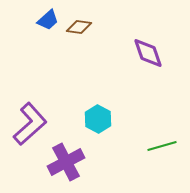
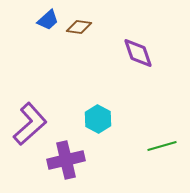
purple diamond: moved 10 px left
purple cross: moved 2 px up; rotated 15 degrees clockwise
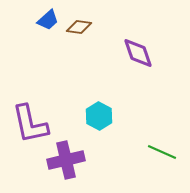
cyan hexagon: moved 1 px right, 3 px up
purple L-shape: rotated 120 degrees clockwise
green line: moved 6 px down; rotated 40 degrees clockwise
